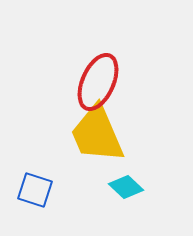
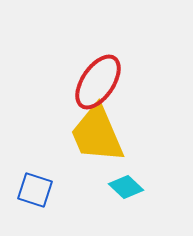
red ellipse: rotated 10 degrees clockwise
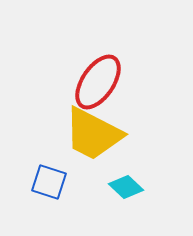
yellow trapezoid: moved 4 px left; rotated 40 degrees counterclockwise
blue square: moved 14 px right, 8 px up
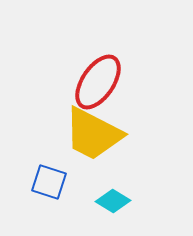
cyan diamond: moved 13 px left, 14 px down; rotated 12 degrees counterclockwise
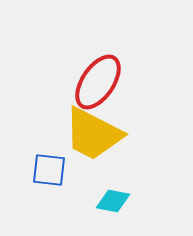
blue square: moved 12 px up; rotated 12 degrees counterclockwise
cyan diamond: rotated 20 degrees counterclockwise
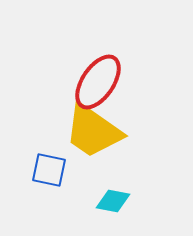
yellow trapezoid: moved 3 px up; rotated 8 degrees clockwise
blue square: rotated 6 degrees clockwise
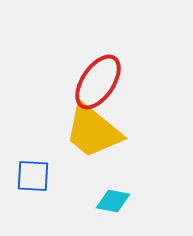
yellow trapezoid: rotated 4 degrees clockwise
blue square: moved 16 px left, 6 px down; rotated 9 degrees counterclockwise
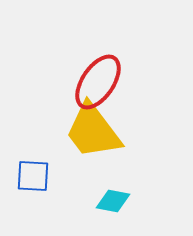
yellow trapezoid: rotated 14 degrees clockwise
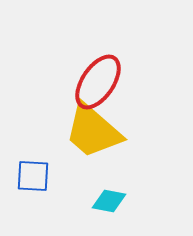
yellow trapezoid: rotated 12 degrees counterclockwise
cyan diamond: moved 4 px left
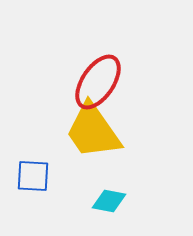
yellow trapezoid: rotated 14 degrees clockwise
